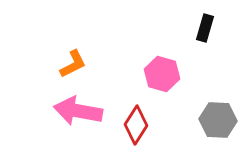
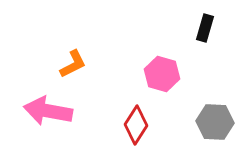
pink arrow: moved 30 px left
gray hexagon: moved 3 px left, 2 px down
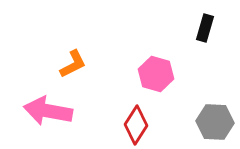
pink hexagon: moved 6 px left
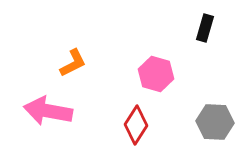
orange L-shape: moved 1 px up
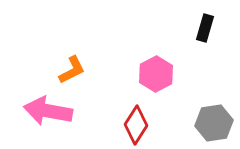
orange L-shape: moved 1 px left, 7 px down
pink hexagon: rotated 16 degrees clockwise
gray hexagon: moved 1 px left, 1 px down; rotated 12 degrees counterclockwise
